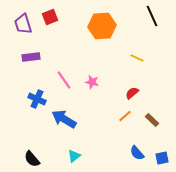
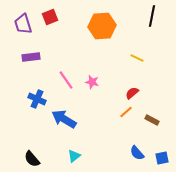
black line: rotated 35 degrees clockwise
pink line: moved 2 px right
orange line: moved 1 px right, 4 px up
brown rectangle: rotated 16 degrees counterclockwise
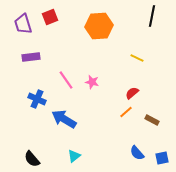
orange hexagon: moved 3 px left
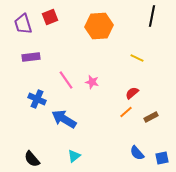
brown rectangle: moved 1 px left, 3 px up; rotated 56 degrees counterclockwise
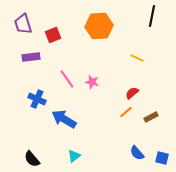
red square: moved 3 px right, 18 px down
pink line: moved 1 px right, 1 px up
blue square: rotated 24 degrees clockwise
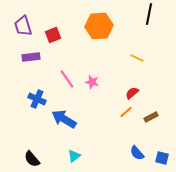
black line: moved 3 px left, 2 px up
purple trapezoid: moved 2 px down
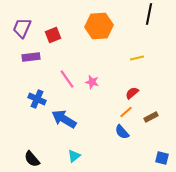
purple trapezoid: moved 1 px left, 2 px down; rotated 40 degrees clockwise
yellow line: rotated 40 degrees counterclockwise
blue semicircle: moved 15 px left, 21 px up
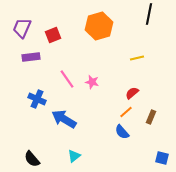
orange hexagon: rotated 12 degrees counterclockwise
brown rectangle: rotated 40 degrees counterclockwise
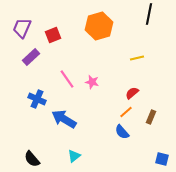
purple rectangle: rotated 36 degrees counterclockwise
blue square: moved 1 px down
